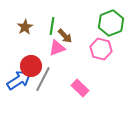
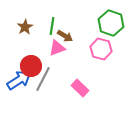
green hexagon: rotated 20 degrees counterclockwise
brown arrow: rotated 14 degrees counterclockwise
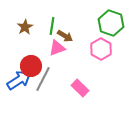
pink hexagon: rotated 15 degrees clockwise
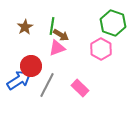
green hexagon: moved 2 px right
brown arrow: moved 4 px left, 1 px up
gray line: moved 4 px right, 6 px down
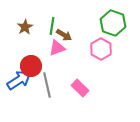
brown arrow: moved 3 px right
gray line: rotated 40 degrees counterclockwise
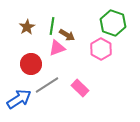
brown star: moved 2 px right
brown arrow: moved 3 px right
red circle: moved 2 px up
blue arrow: moved 19 px down
gray line: rotated 70 degrees clockwise
